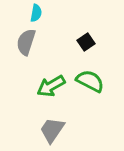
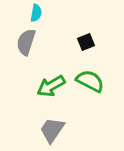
black square: rotated 12 degrees clockwise
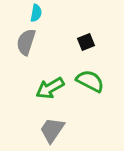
green arrow: moved 1 px left, 2 px down
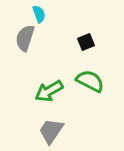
cyan semicircle: moved 3 px right, 1 px down; rotated 30 degrees counterclockwise
gray semicircle: moved 1 px left, 4 px up
green arrow: moved 1 px left, 3 px down
gray trapezoid: moved 1 px left, 1 px down
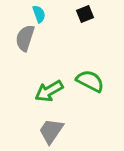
black square: moved 1 px left, 28 px up
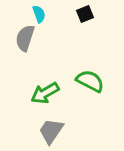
green arrow: moved 4 px left, 2 px down
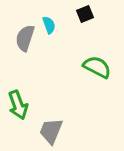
cyan semicircle: moved 10 px right, 11 px down
green semicircle: moved 7 px right, 14 px up
green arrow: moved 27 px left, 12 px down; rotated 80 degrees counterclockwise
gray trapezoid: rotated 12 degrees counterclockwise
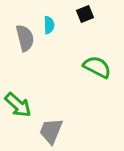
cyan semicircle: rotated 18 degrees clockwise
gray semicircle: rotated 148 degrees clockwise
green arrow: rotated 28 degrees counterclockwise
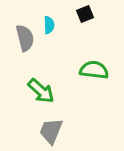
green semicircle: moved 3 px left, 3 px down; rotated 20 degrees counterclockwise
green arrow: moved 23 px right, 14 px up
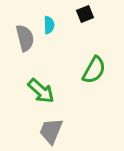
green semicircle: rotated 112 degrees clockwise
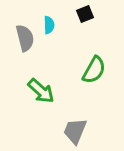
gray trapezoid: moved 24 px right
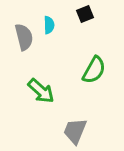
gray semicircle: moved 1 px left, 1 px up
